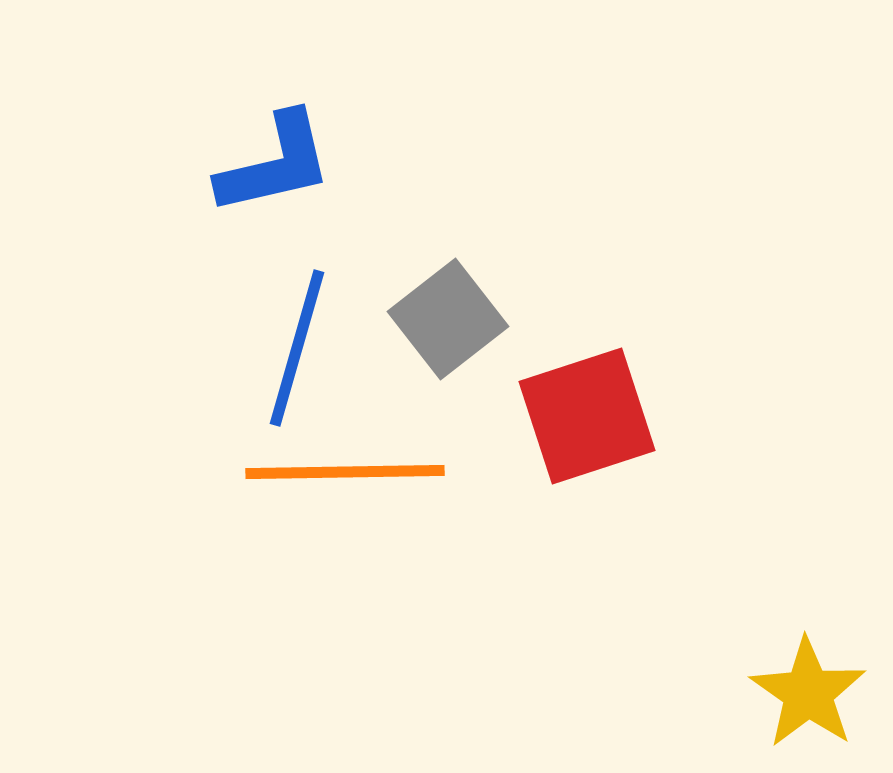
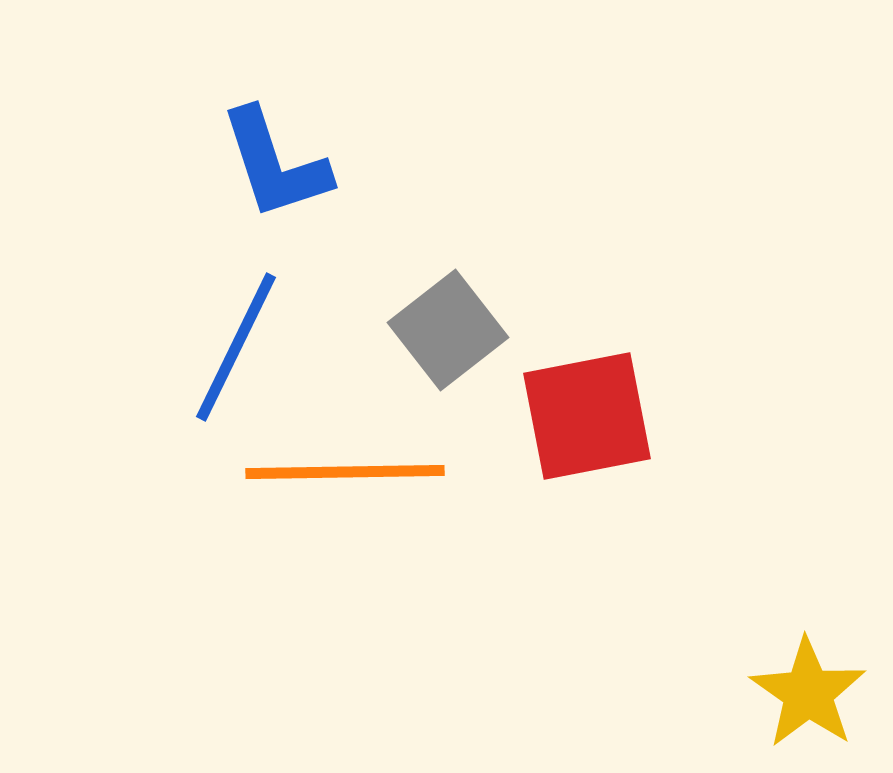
blue L-shape: rotated 85 degrees clockwise
gray square: moved 11 px down
blue line: moved 61 px left, 1 px up; rotated 10 degrees clockwise
red square: rotated 7 degrees clockwise
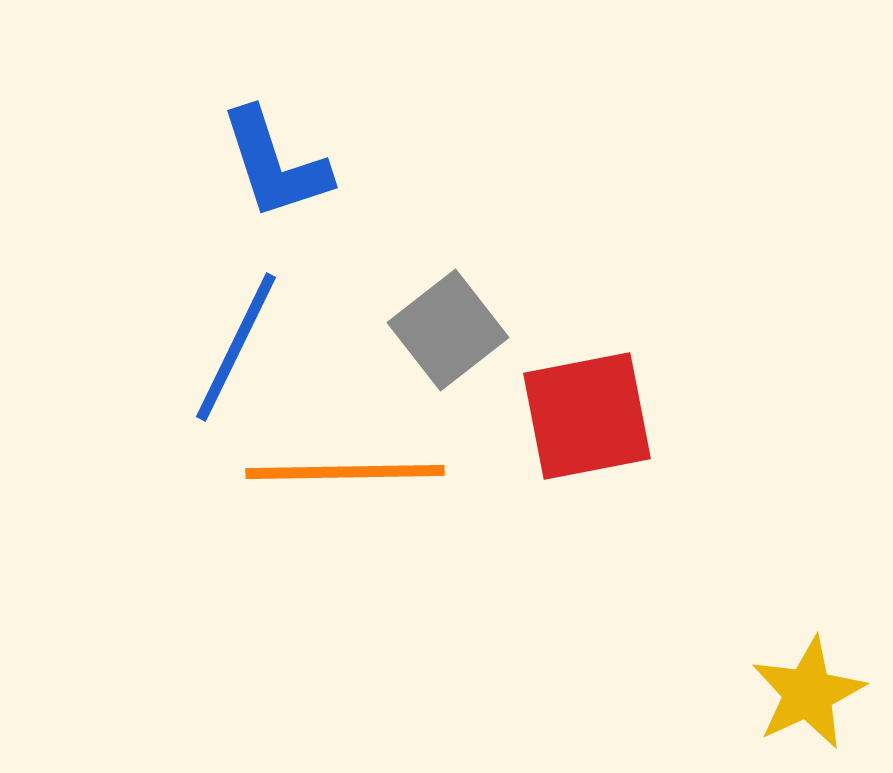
yellow star: rotated 12 degrees clockwise
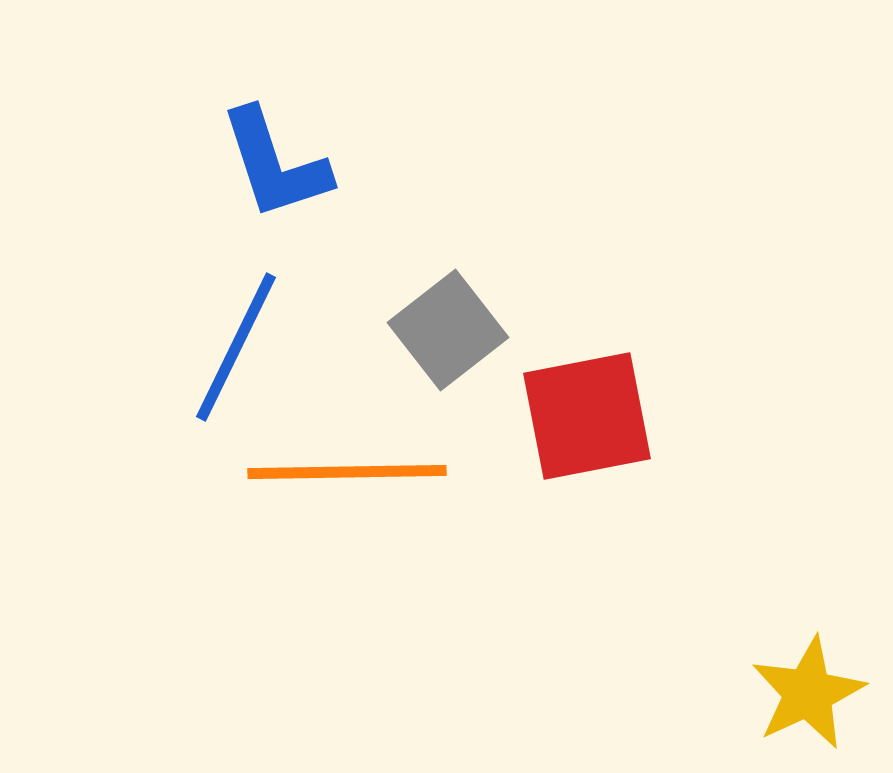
orange line: moved 2 px right
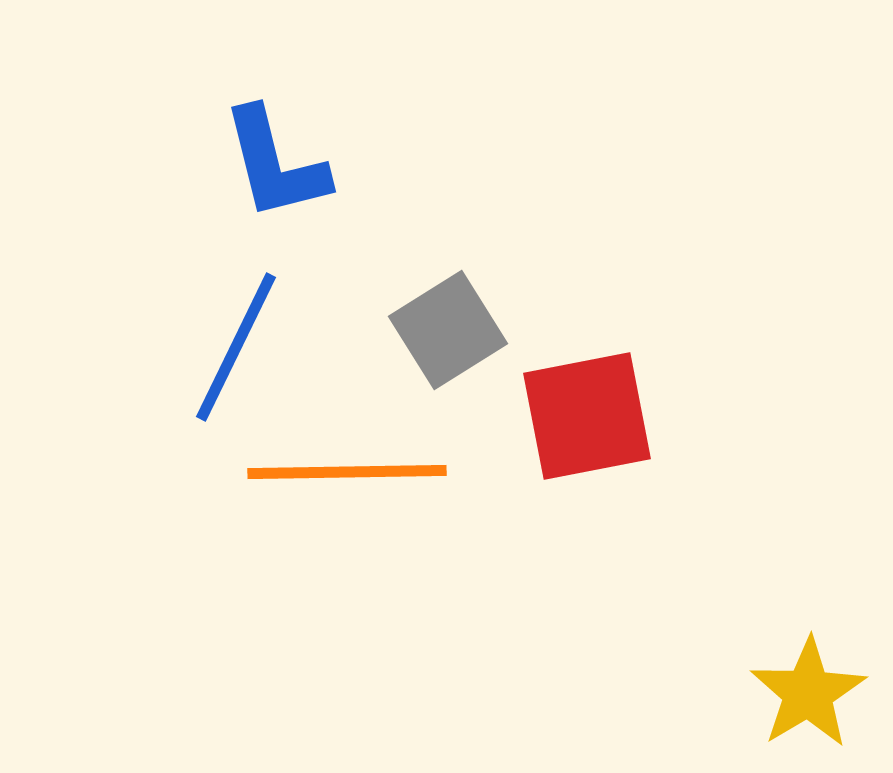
blue L-shape: rotated 4 degrees clockwise
gray square: rotated 6 degrees clockwise
yellow star: rotated 6 degrees counterclockwise
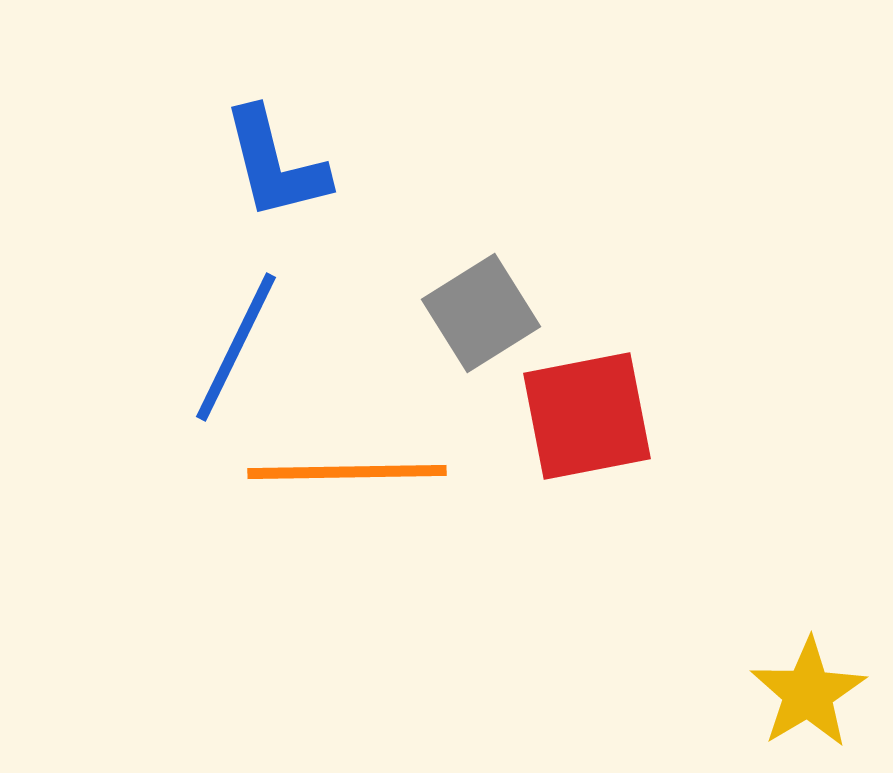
gray square: moved 33 px right, 17 px up
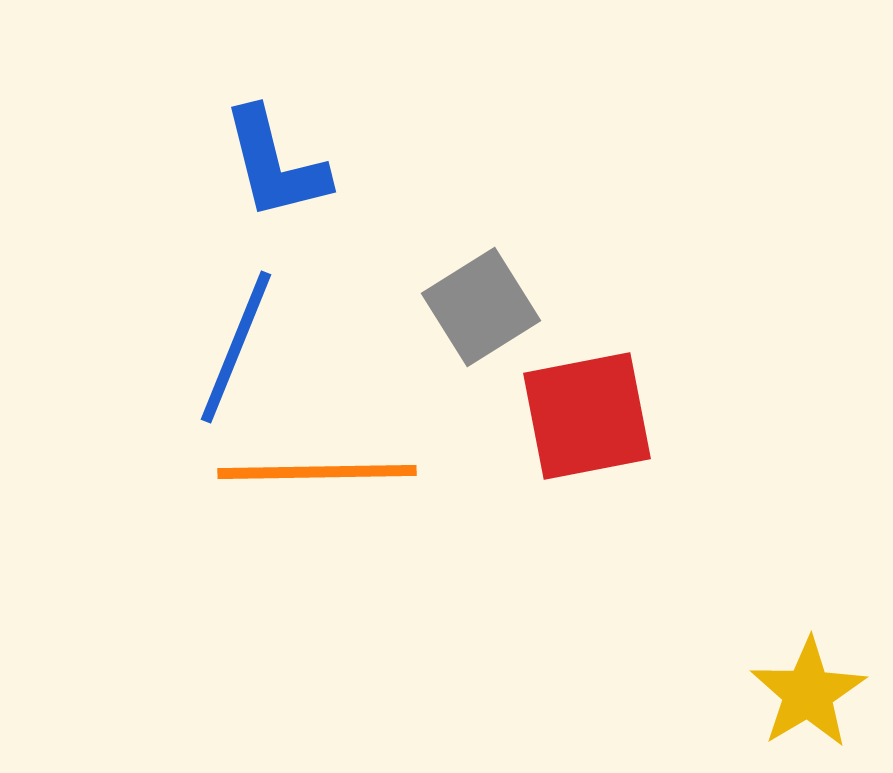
gray square: moved 6 px up
blue line: rotated 4 degrees counterclockwise
orange line: moved 30 px left
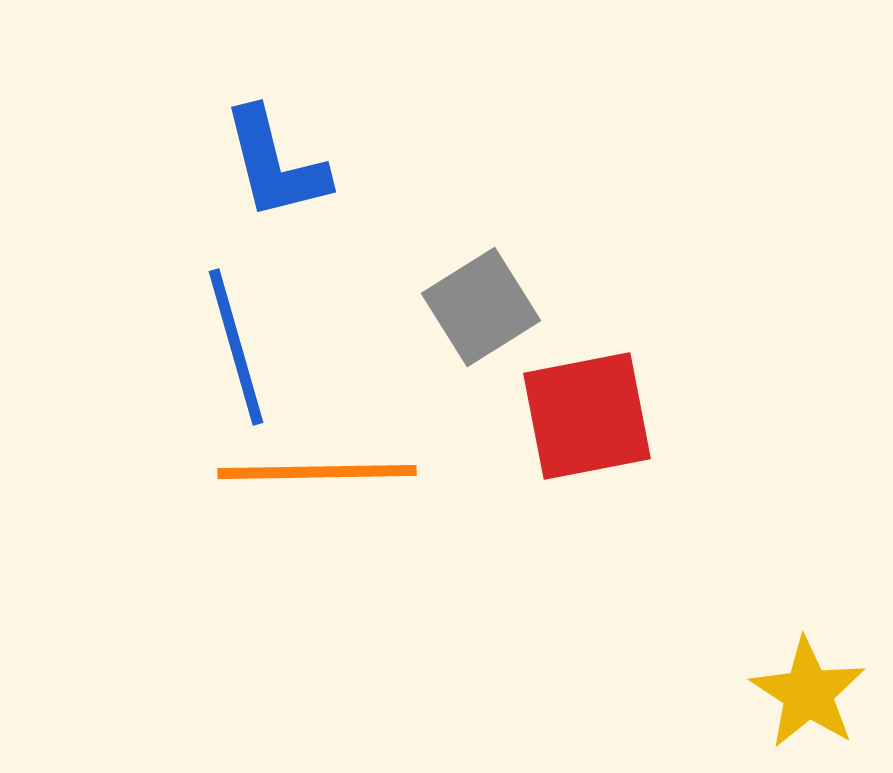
blue line: rotated 38 degrees counterclockwise
yellow star: rotated 8 degrees counterclockwise
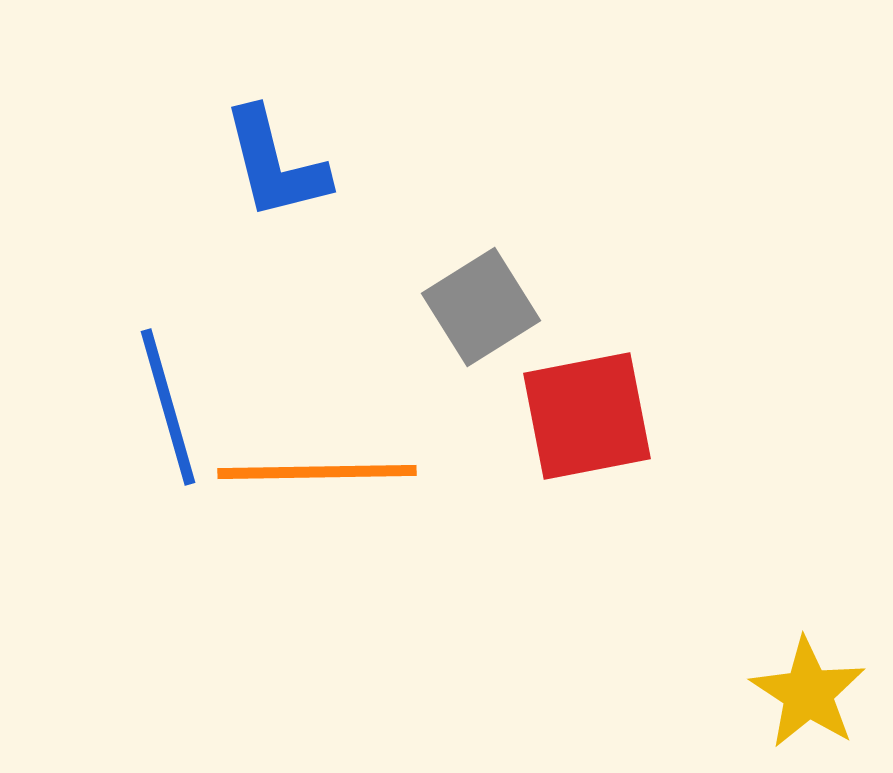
blue line: moved 68 px left, 60 px down
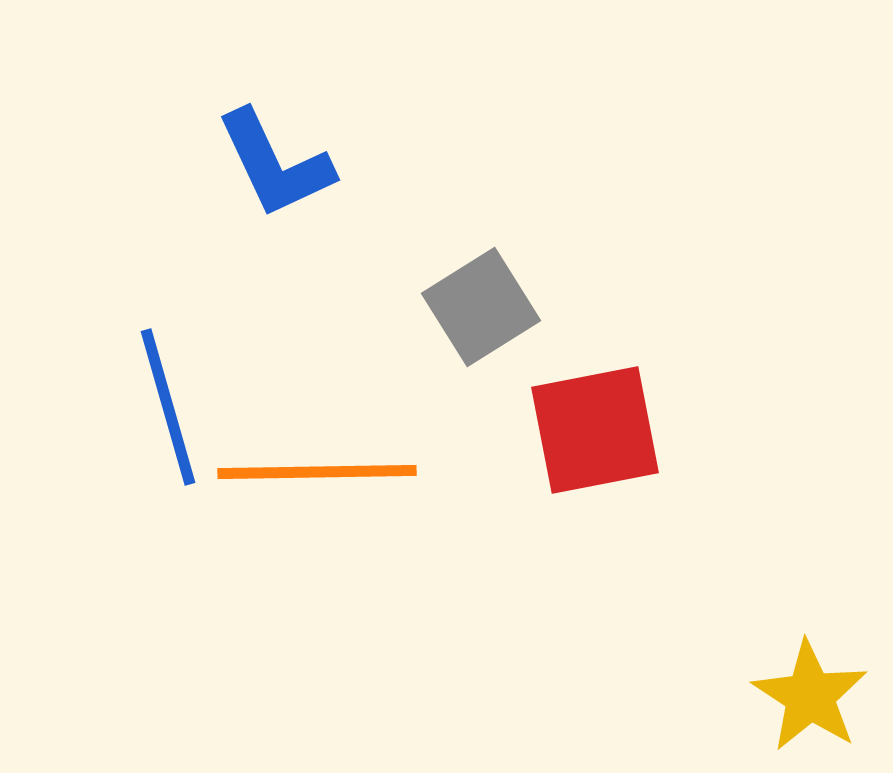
blue L-shape: rotated 11 degrees counterclockwise
red square: moved 8 px right, 14 px down
yellow star: moved 2 px right, 3 px down
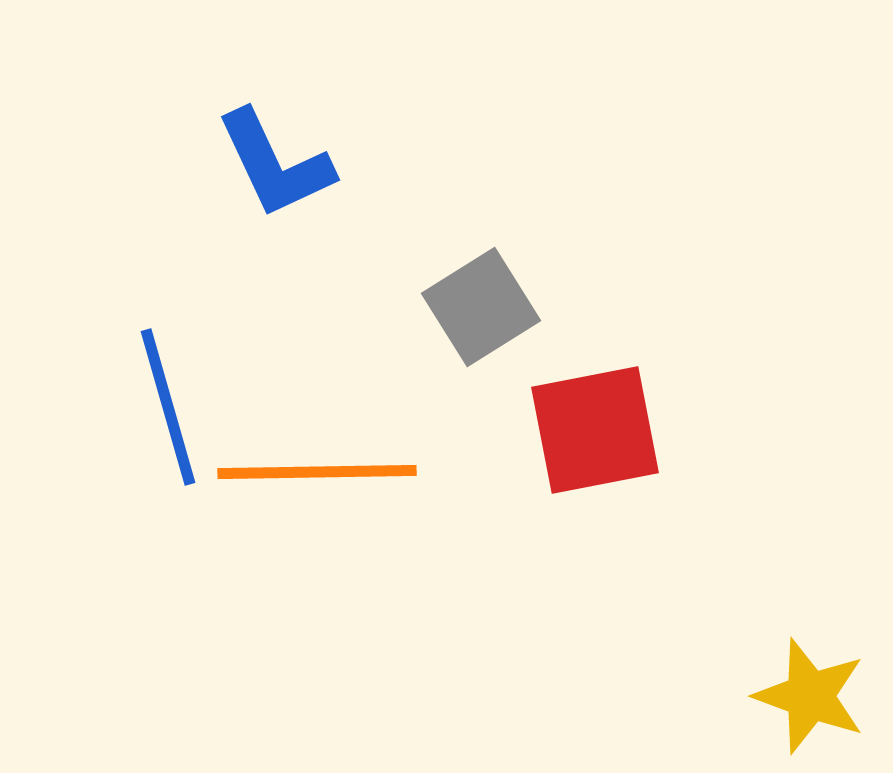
yellow star: rotated 13 degrees counterclockwise
